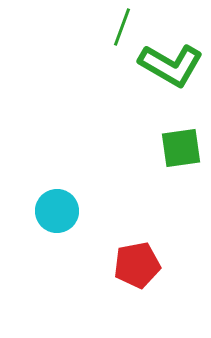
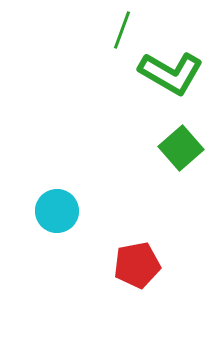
green line: moved 3 px down
green L-shape: moved 8 px down
green square: rotated 33 degrees counterclockwise
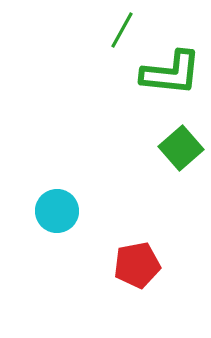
green line: rotated 9 degrees clockwise
green L-shape: rotated 24 degrees counterclockwise
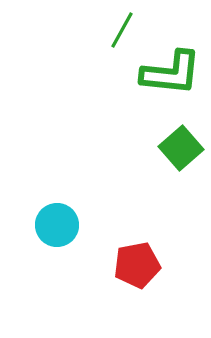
cyan circle: moved 14 px down
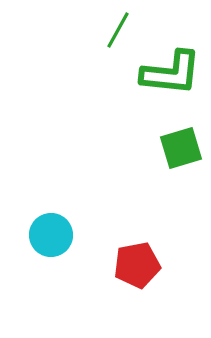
green line: moved 4 px left
green square: rotated 24 degrees clockwise
cyan circle: moved 6 px left, 10 px down
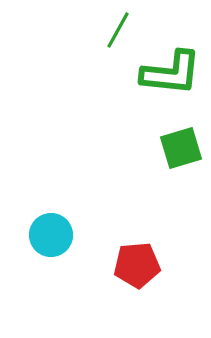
red pentagon: rotated 6 degrees clockwise
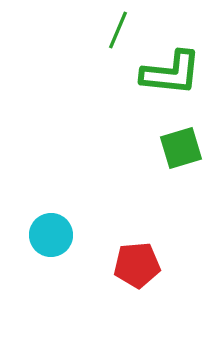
green line: rotated 6 degrees counterclockwise
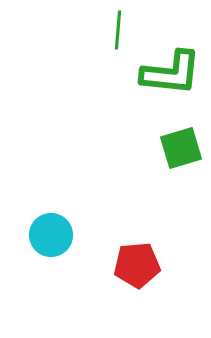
green line: rotated 18 degrees counterclockwise
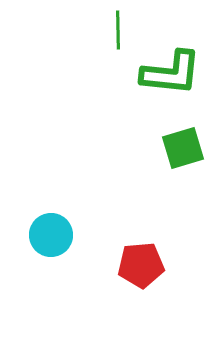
green line: rotated 6 degrees counterclockwise
green square: moved 2 px right
red pentagon: moved 4 px right
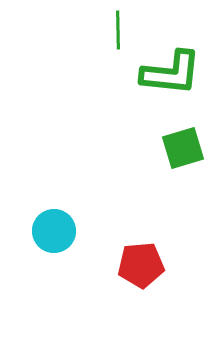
cyan circle: moved 3 px right, 4 px up
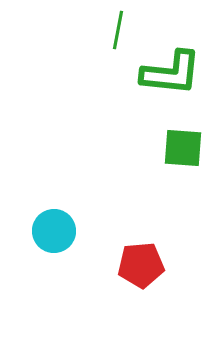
green line: rotated 12 degrees clockwise
green square: rotated 21 degrees clockwise
